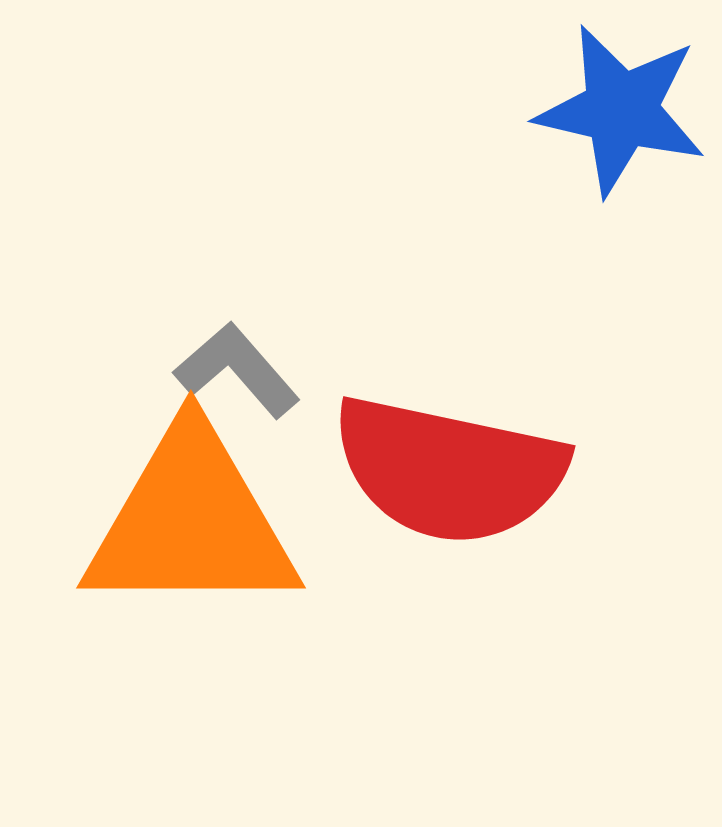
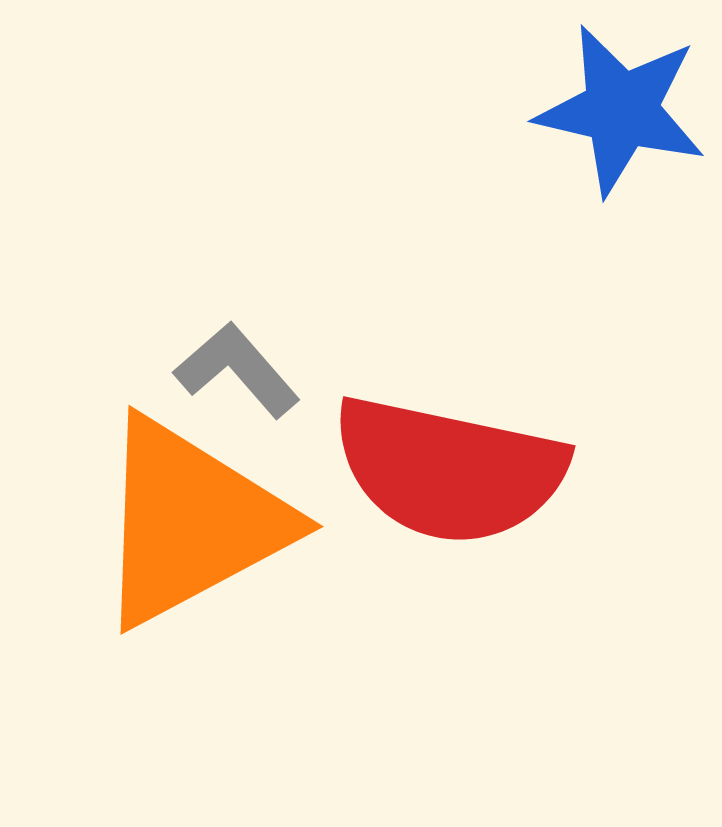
orange triangle: rotated 28 degrees counterclockwise
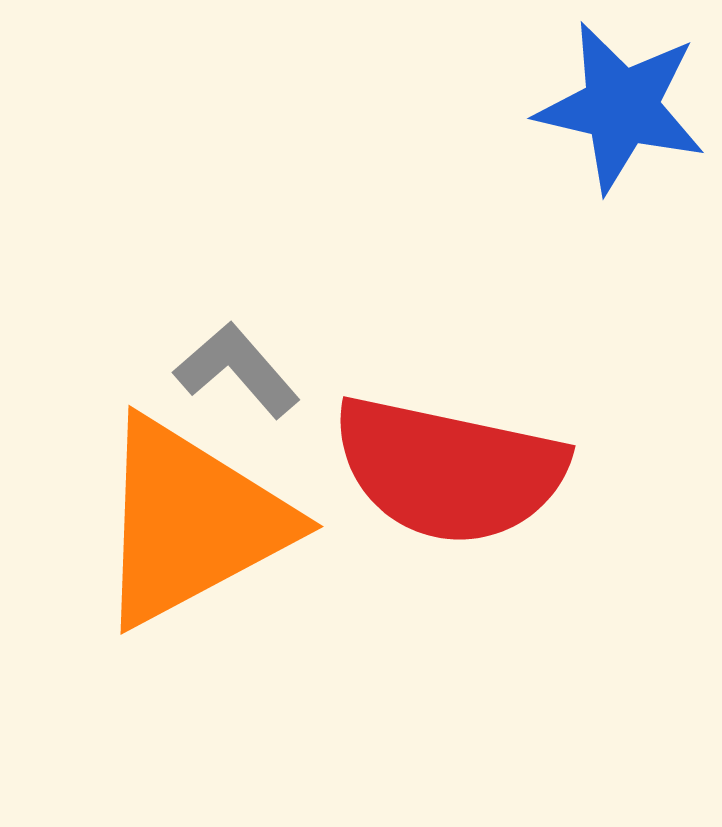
blue star: moved 3 px up
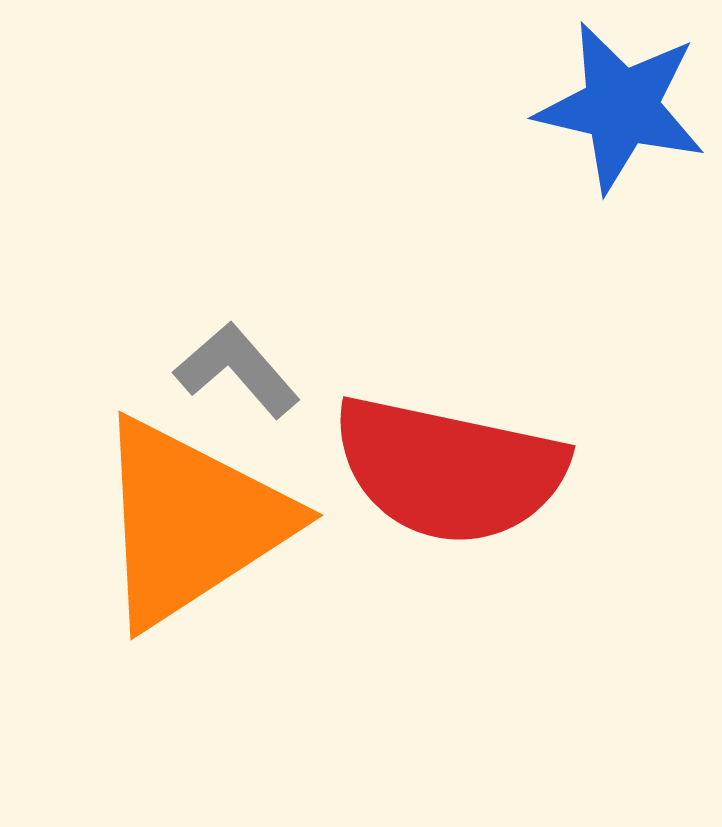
orange triangle: rotated 5 degrees counterclockwise
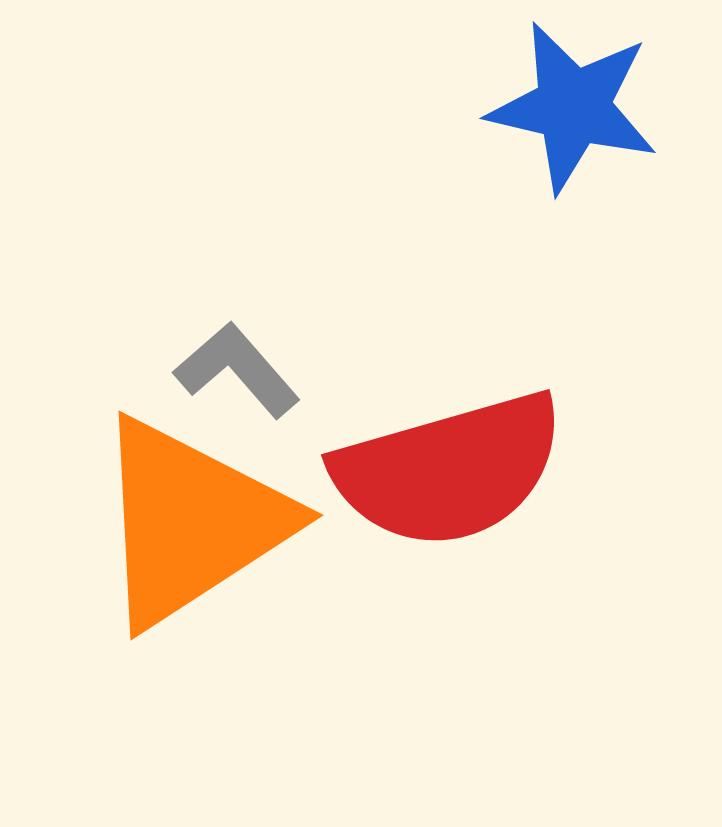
blue star: moved 48 px left
red semicircle: rotated 28 degrees counterclockwise
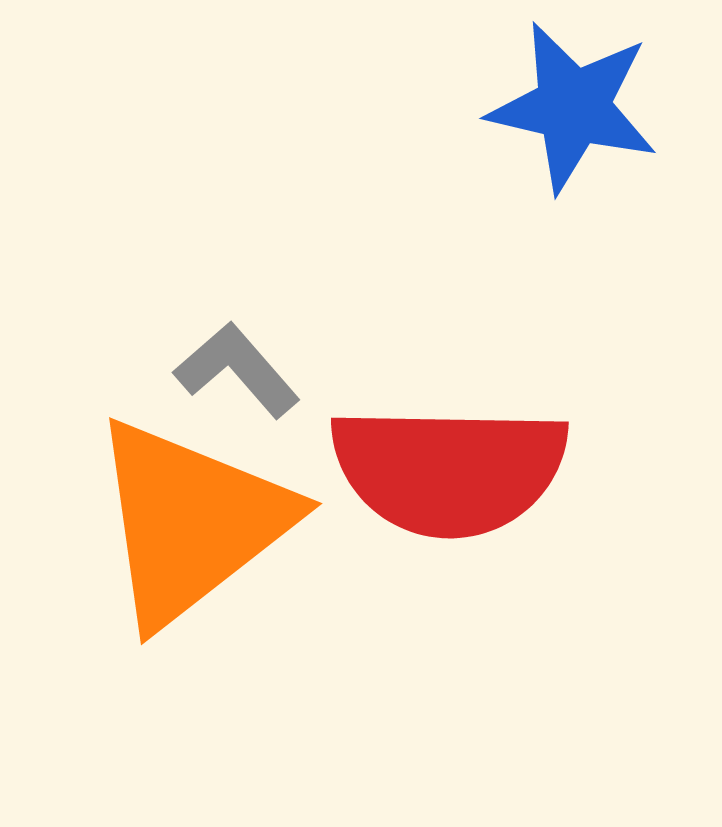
red semicircle: rotated 17 degrees clockwise
orange triangle: rotated 5 degrees counterclockwise
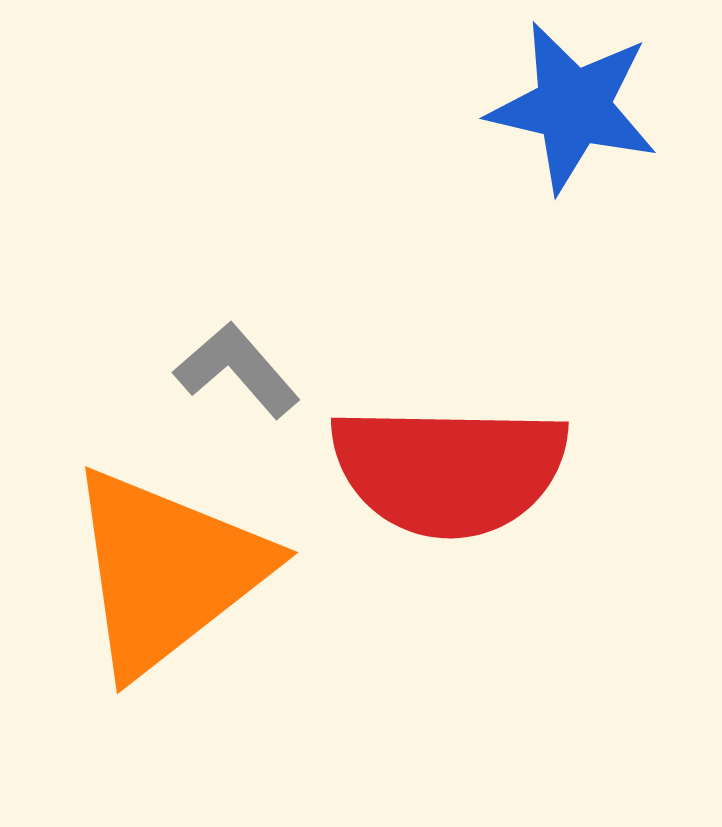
orange triangle: moved 24 px left, 49 px down
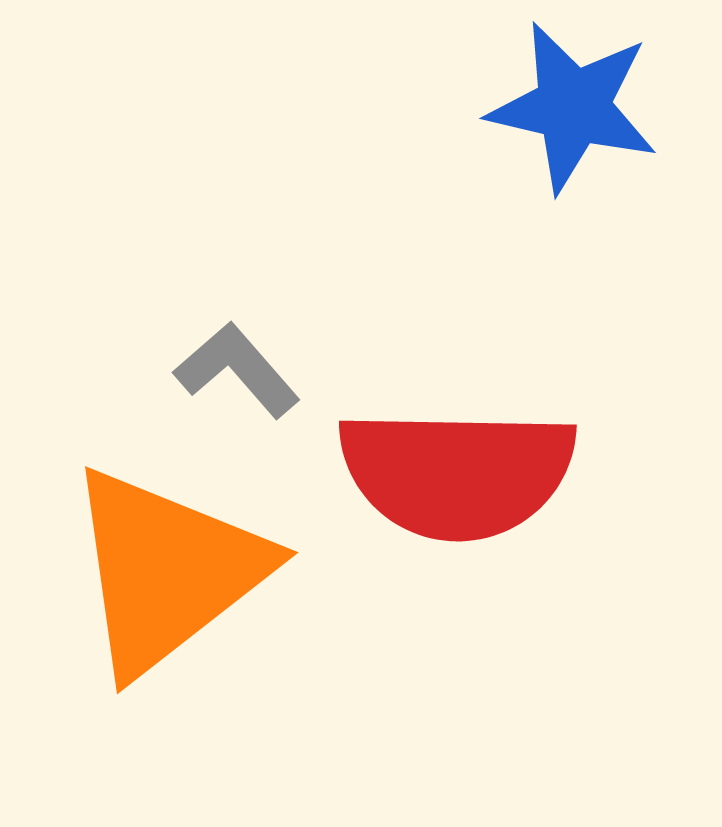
red semicircle: moved 8 px right, 3 px down
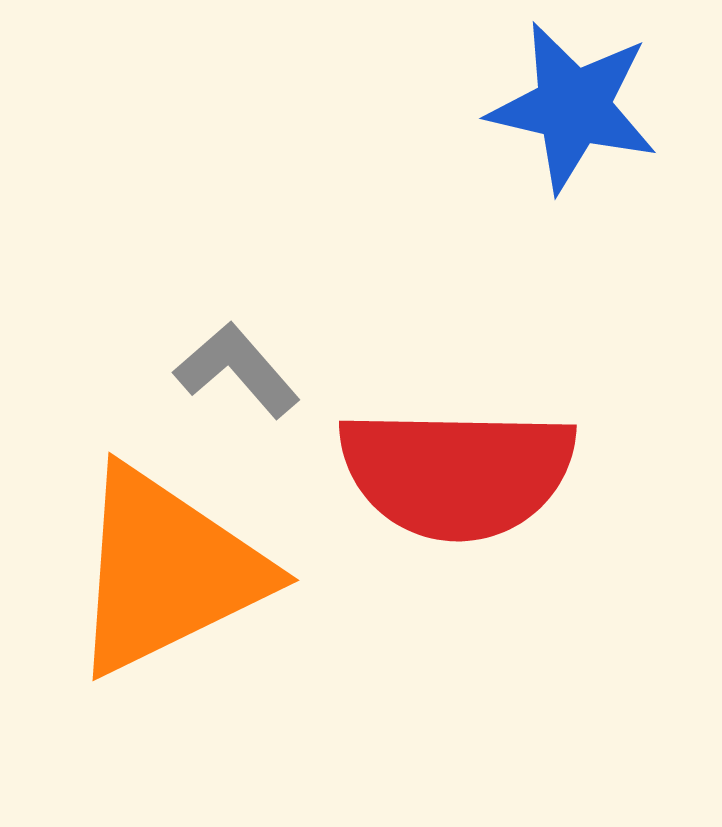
orange triangle: rotated 12 degrees clockwise
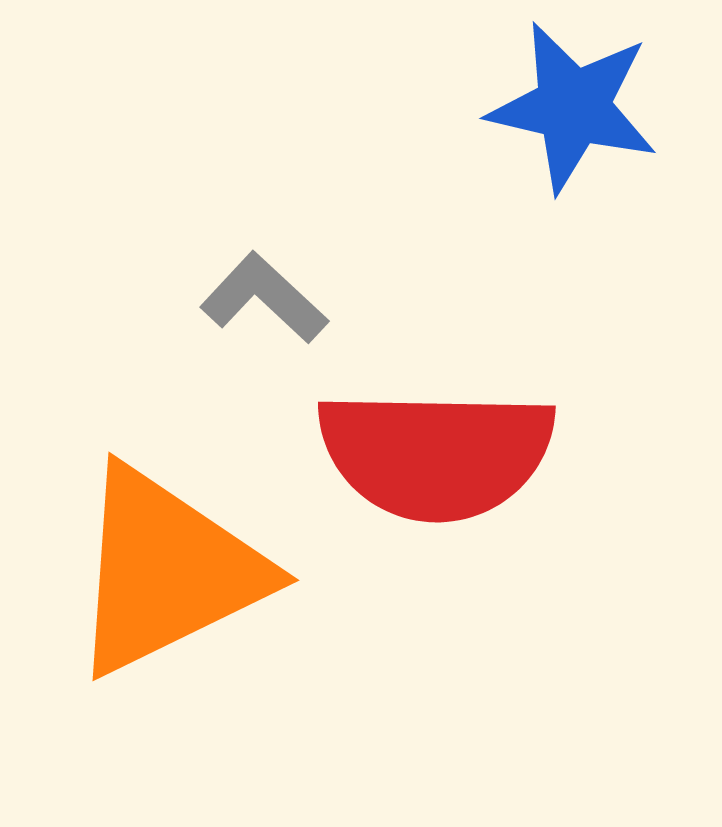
gray L-shape: moved 27 px right, 72 px up; rotated 6 degrees counterclockwise
red semicircle: moved 21 px left, 19 px up
